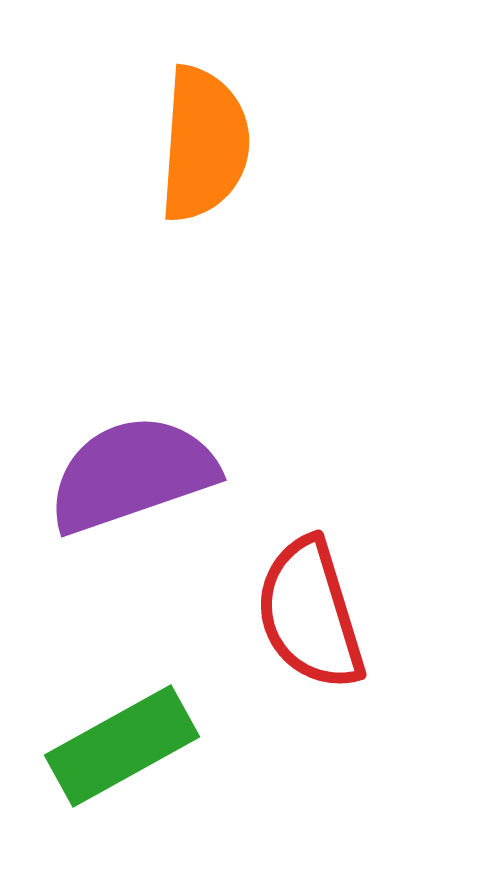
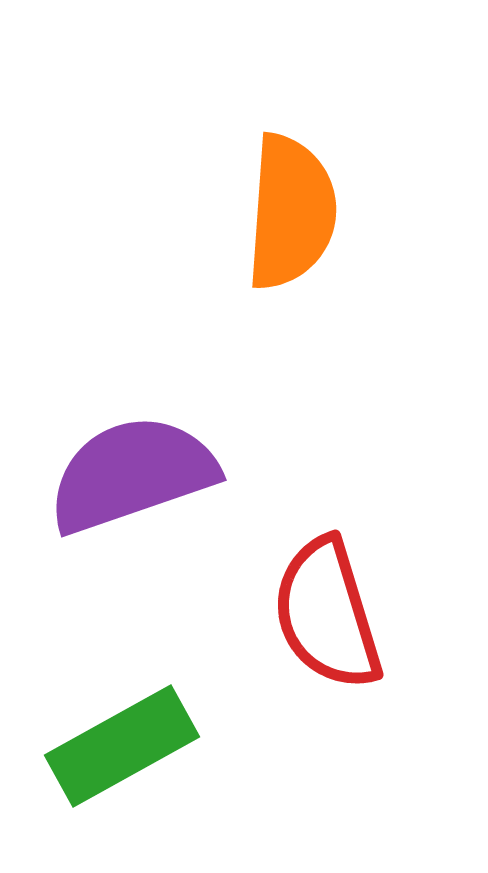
orange semicircle: moved 87 px right, 68 px down
red semicircle: moved 17 px right
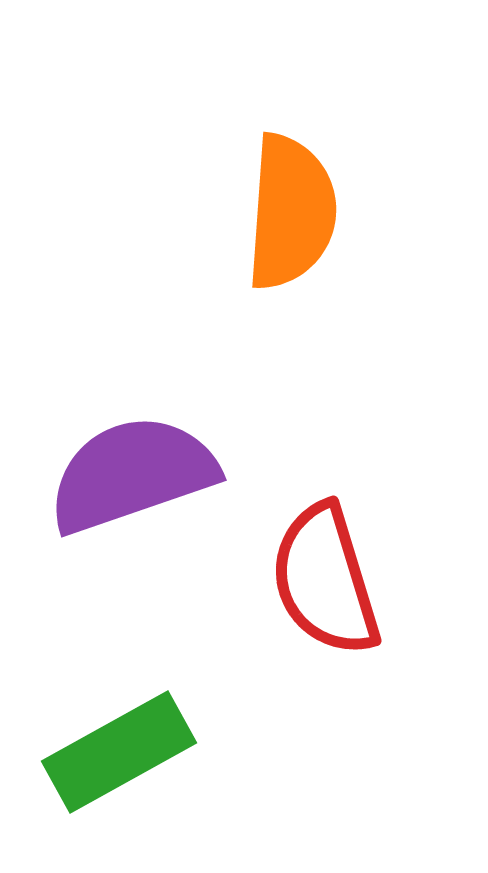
red semicircle: moved 2 px left, 34 px up
green rectangle: moved 3 px left, 6 px down
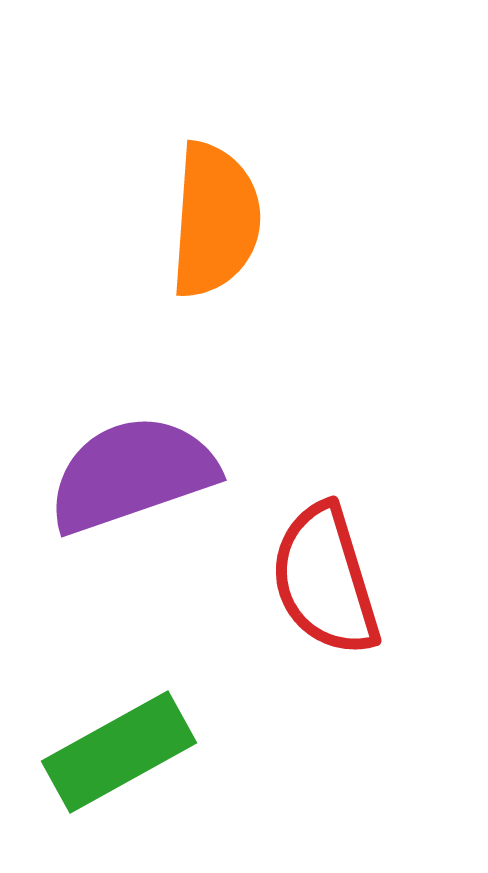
orange semicircle: moved 76 px left, 8 px down
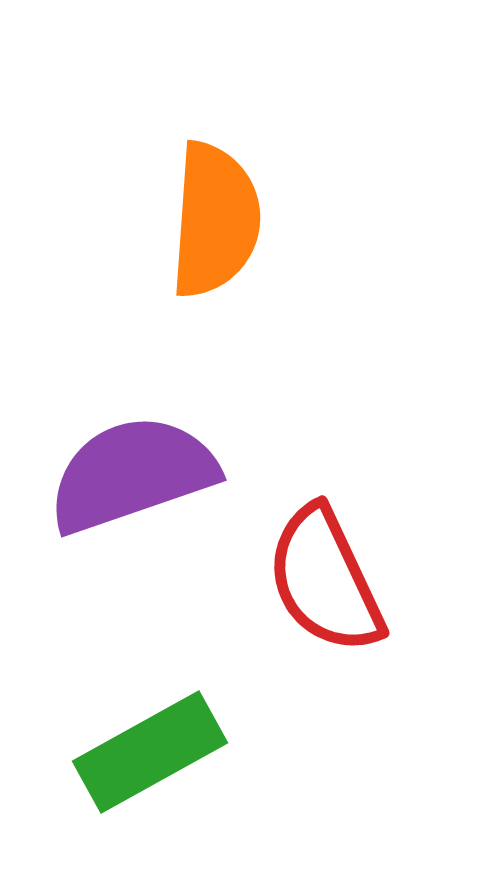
red semicircle: rotated 8 degrees counterclockwise
green rectangle: moved 31 px right
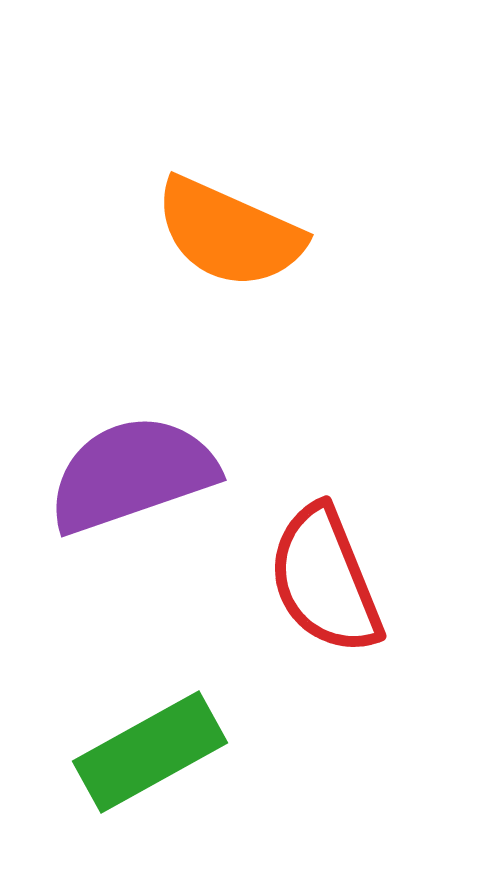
orange semicircle: moved 14 px right, 13 px down; rotated 110 degrees clockwise
red semicircle: rotated 3 degrees clockwise
